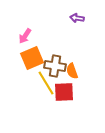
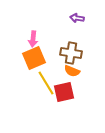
pink arrow: moved 8 px right, 3 px down; rotated 28 degrees counterclockwise
orange square: moved 2 px right
brown cross: moved 16 px right, 13 px up
orange semicircle: rotated 49 degrees counterclockwise
red square: rotated 10 degrees counterclockwise
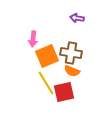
orange square: moved 13 px right, 2 px up
